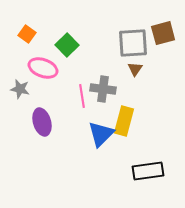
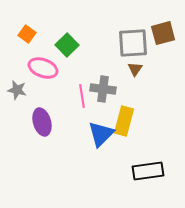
gray star: moved 3 px left, 1 px down
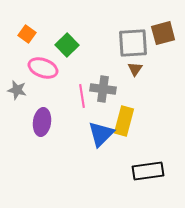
purple ellipse: rotated 24 degrees clockwise
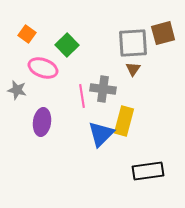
brown triangle: moved 2 px left
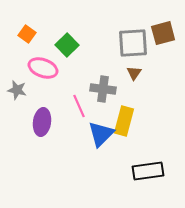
brown triangle: moved 1 px right, 4 px down
pink line: moved 3 px left, 10 px down; rotated 15 degrees counterclockwise
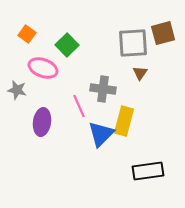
brown triangle: moved 6 px right
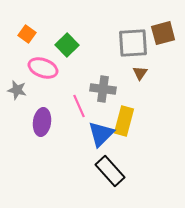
black rectangle: moved 38 px left; rotated 56 degrees clockwise
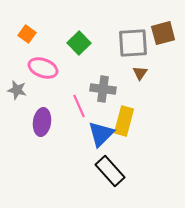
green square: moved 12 px right, 2 px up
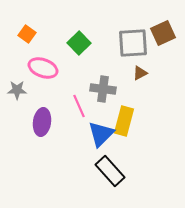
brown square: rotated 10 degrees counterclockwise
brown triangle: rotated 28 degrees clockwise
gray star: rotated 12 degrees counterclockwise
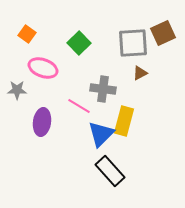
pink line: rotated 35 degrees counterclockwise
